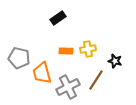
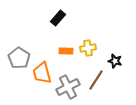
black rectangle: rotated 14 degrees counterclockwise
yellow cross: moved 1 px up
gray pentagon: rotated 20 degrees clockwise
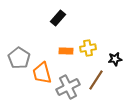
black star: moved 2 px up; rotated 24 degrees counterclockwise
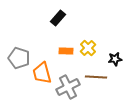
yellow cross: rotated 35 degrees counterclockwise
gray pentagon: rotated 15 degrees counterclockwise
brown line: moved 3 px up; rotated 60 degrees clockwise
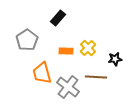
gray pentagon: moved 8 px right, 18 px up; rotated 20 degrees clockwise
gray cross: rotated 25 degrees counterclockwise
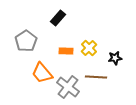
gray pentagon: moved 1 px left, 1 px down
yellow cross: moved 1 px right
black star: moved 1 px up
orange trapezoid: rotated 25 degrees counterclockwise
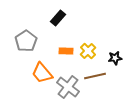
yellow cross: moved 1 px left, 3 px down
brown line: moved 1 px left, 1 px up; rotated 15 degrees counterclockwise
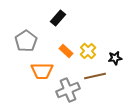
orange rectangle: rotated 40 degrees clockwise
orange trapezoid: moved 2 px up; rotated 50 degrees counterclockwise
gray cross: moved 3 px down; rotated 30 degrees clockwise
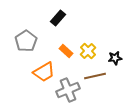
orange trapezoid: moved 2 px right, 1 px down; rotated 30 degrees counterclockwise
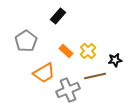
black rectangle: moved 2 px up
black star: moved 2 px down
orange trapezoid: moved 1 px down
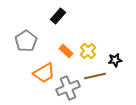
gray cross: moved 2 px up
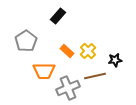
orange rectangle: moved 1 px right
orange trapezoid: moved 2 px up; rotated 30 degrees clockwise
